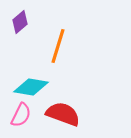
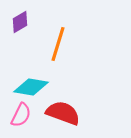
purple diamond: rotated 10 degrees clockwise
orange line: moved 2 px up
red semicircle: moved 1 px up
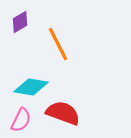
orange line: rotated 44 degrees counterclockwise
pink semicircle: moved 5 px down
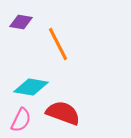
purple diamond: moved 1 px right; rotated 40 degrees clockwise
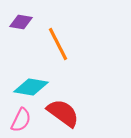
red semicircle: rotated 16 degrees clockwise
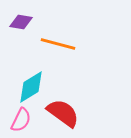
orange line: rotated 48 degrees counterclockwise
cyan diamond: rotated 40 degrees counterclockwise
